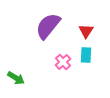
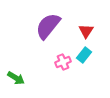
cyan rectangle: moved 2 px left; rotated 35 degrees clockwise
pink cross: rotated 21 degrees clockwise
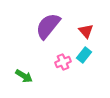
red triangle: rotated 14 degrees counterclockwise
green arrow: moved 8 px right, 2 px up
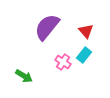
purple semicircle: moved 1 px left, 1 px down
pink cross: rotated 35 degrees counterclockwise
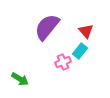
cyan rectangle: moved 4 px left, 4 px up
pink cross: rotated 35 degrees clockwise
green arrow: moved 4 px left, 3 px down
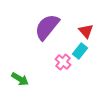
pink cross: rotated 28 degrees counterclockwise
